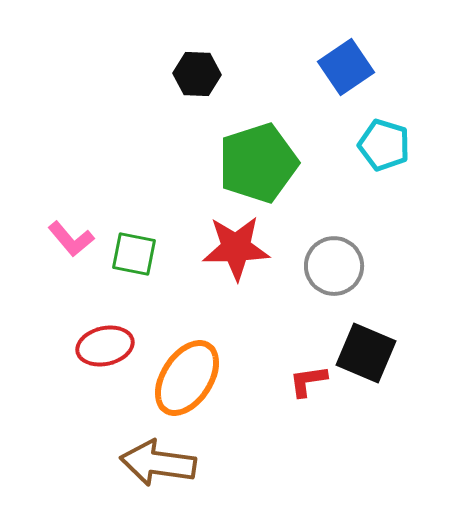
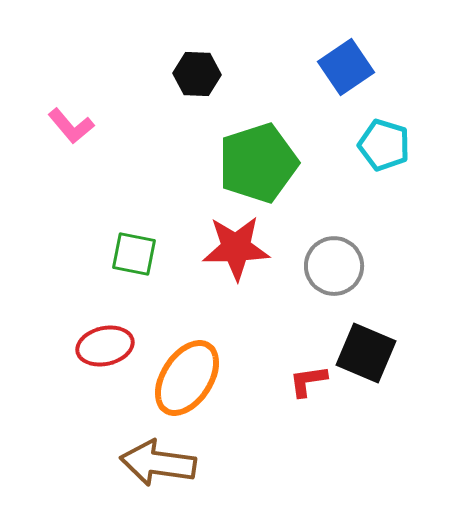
pink L-shape: moved 113 px up
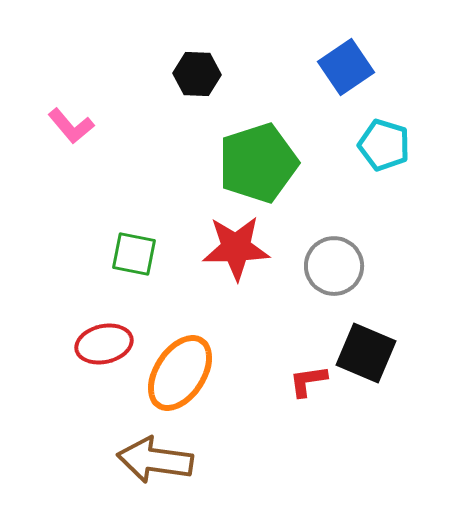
red ellipse: moved 1 px left, 2 px up
orange ellipse: moved 7 px left, 5 px up
brown arrow: moved 3 px left, 3 px up
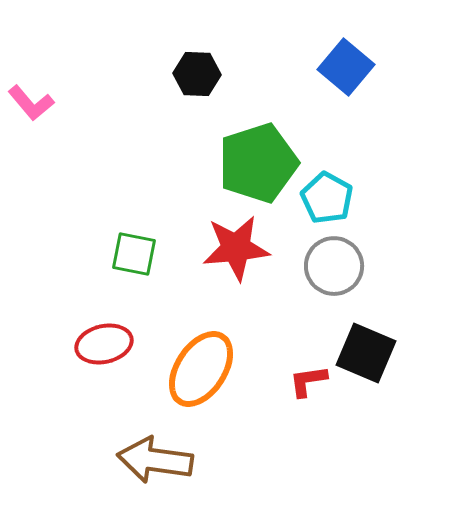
blue square: rotated 16 degrees counterclockwise
pink L-shape: moved 40 px left, 23 px up
cyan pentagon: moved 57 px left, 53 px down; rotated 12 degrees clockwise
red star: rotated 4 degrees counterclockwise
orange ellipse: moved 21 px right, 4 px up
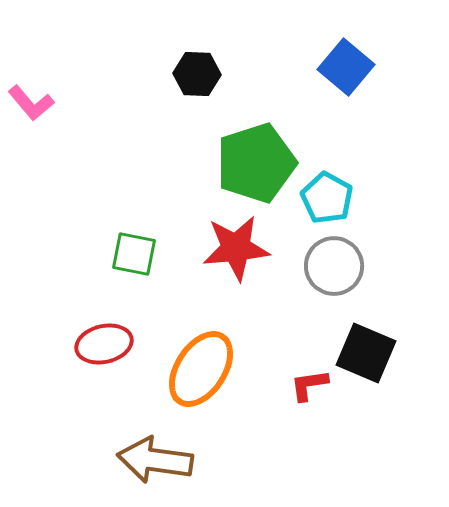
green pentagon: moved 2 px left
red L-shape: moved 1 px right, 4 px down
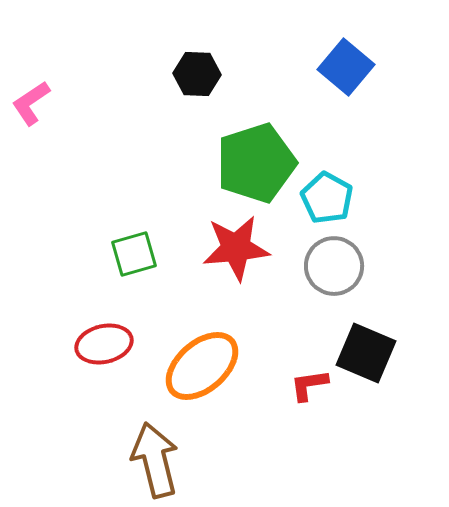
pink L-shape: rotated 96 degrees clockwise
green square: rotated 27 degrees counterclockwise
orange ellipse: moved 1 px right, 3 px up; rotated 16 degrees clockwise
brown arrow: rotated 68 degrees clockwise
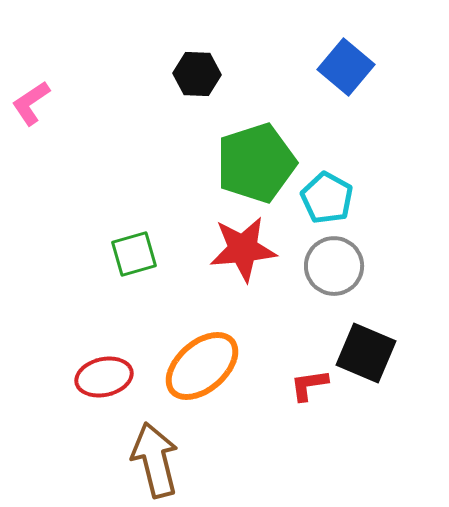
red star: moved 7 px right, 1 px down
red ellipse: moved 33 px down
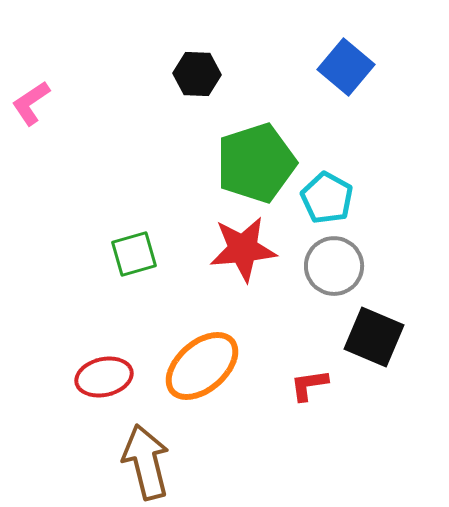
black square: moved 8 px right, 16 px up
brown arrow: moved 9 px left, 2 px down
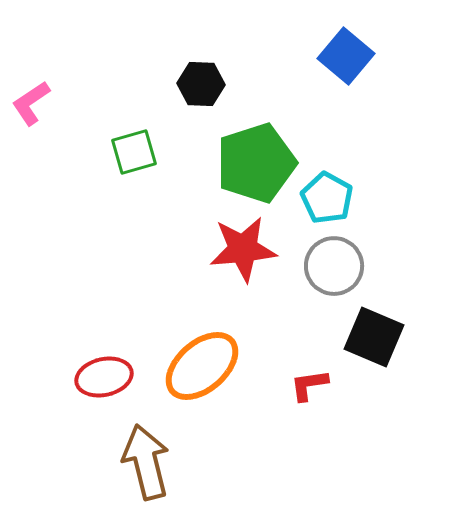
blue square: moved 11 px up
black hexagon: moved 4 px right, 10 px down
green square: moved 102 px up
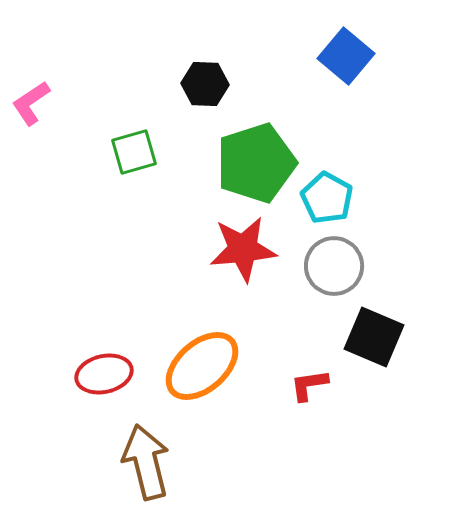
black hexagon: moved 4 px right
red ellipse: moved 3 px up
